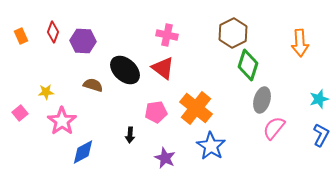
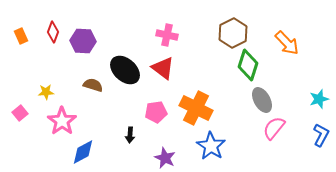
orange arrow: moved 13 px left; rotated 40 degrees counterclockwise
gray ellipse: rotated 45 degrees counterclockwise
orange cross: rotated 12 degrees counterclockwise
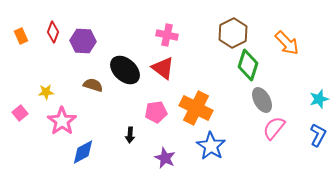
blue L-shape: moved 3 px left
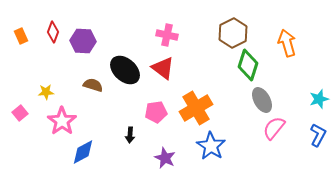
orange arrow: rotated 152 degrees counterclockwise
orange cross: rotated 32 degrees clockwise
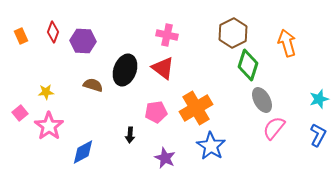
black ellipse: rotated 68 degrees clockwise
pink star: moved 13 px left, 5 px down
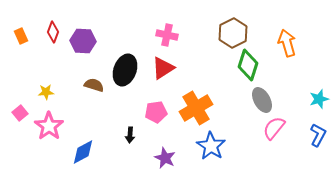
red triangle: rotated 50 degrees clockwise
brown semicircle: moved 1 px right
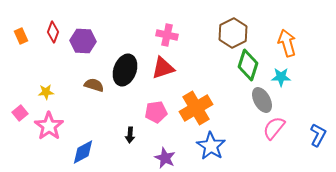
red triangle: rotated 15 degrees clockwise
cyan star: moved 38 px left, 22 px up; rotated 18 degrees clockwise
